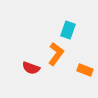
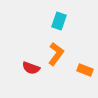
cyan rectangle: moved 9 px left, 9 px up
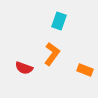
orange L-shape: moved 4 px left
red semicircle: moved 7 px left
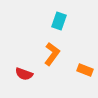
red semicircle: moved 6 px down
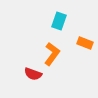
orange rectangle: moved 27 px up
red semicircle: moved 9 px right
